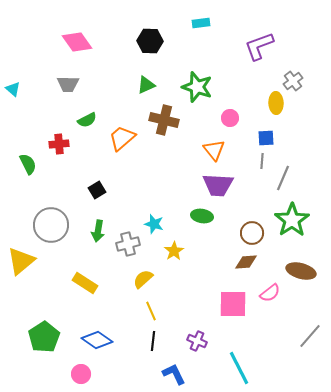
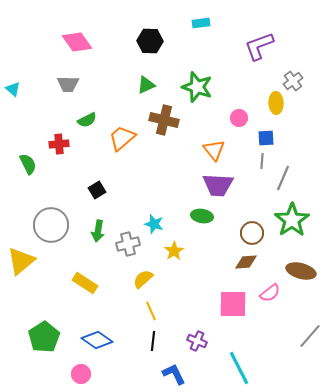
pink circle at (230, 118): moved 9 px right
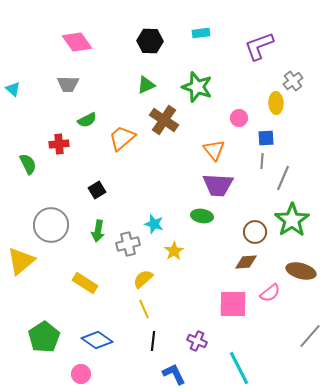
cyan rectangle at (201, 23): moved 10 px down
brown cross at (164, 120): rotated 20 degrees clockwise
brown circle at (252, 233): moved 3 px right, 1 px up
yellow line at (151, 311): moved 7 px left, 2 px up
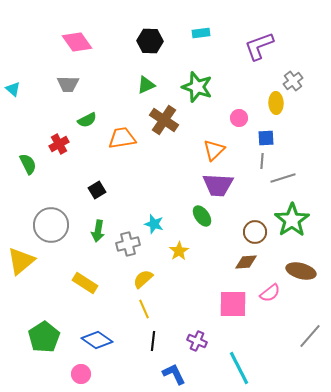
orange trapezoid at (122, 138): rotated 32 degrees clockwise
red cross at (59, 144): rotated 24 degrees counterclockwise
orange triangle at (214, 150): rotated 25 degrees clockwise
gray line at (283, 178): rotated 50 degrees clockwise
green ellipse at (202, 216): rotated 45 degrees clockwise
yellow star at (174, 251): moved 5 px right
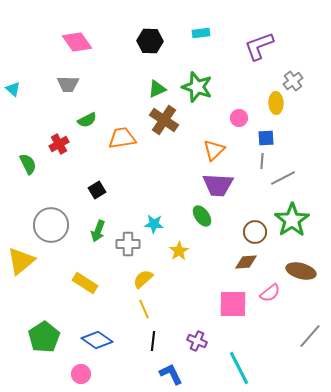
green triangle at (146, 85): moved 11 px right, 4 px down
gray line at (283, 178): rotated 10 degrees counterclockwise
cyan star at (154, 224): rotated 12 degrees counterclockwise
green arrow at (98, 231): rotated 10 degrees clockwise
gray cross at (128, 244): rotated 15 degrees clockwise
blue L-shape at (174, 374): moved 3 px left
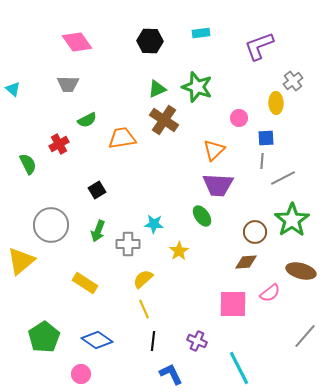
gray line at (310, 336): moved 5 px left
